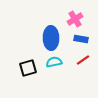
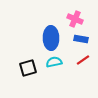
pink cross: rotated 35 degrees counterclockwise
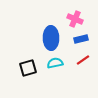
blue rectangle: rotated 24 degrees counterclockwise
cyan semicircle: moved 1 px right, 1 px down
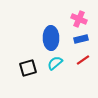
pink cross: moved 4 px right
cyan semicircle: rotated 28 degrees counterclockwise
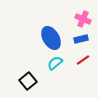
pink cross: moved 4 px right
blue ellipse: rotated 30 degrees counterclockwise
black square: moved 13 px down; rotated 24 degrees counterclockwise
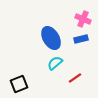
red line: moved 8 px left, 18 px down
black square: moved 9 px left, 3 px down; rotated 18 degrees clockwise
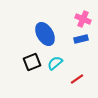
blue ellipse: moved 6 px left, 4 px up
red line: moved 2 px right, 1 px down
black square: moved 13 px right, 22 px up
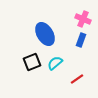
blue rectangle: moved 1 px down; rotated 56 degrees counterclockwise
